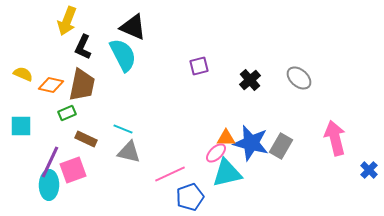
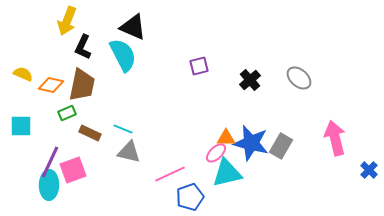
brown rectangle: moved 4 px right, 6 px up
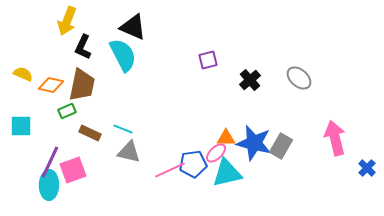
purple square: moved 9 px right, 6 px up
green rectangle: moved 2 px up
blue star: moved 3 px right
blue cross: moved 2 px left, 2 px up
pink line: moved 4 px up
blue pentagon: moved 3 px right, 33 px up; rotated 12 degrees clockwise
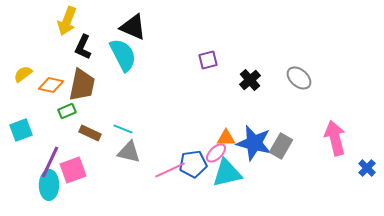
yellow semicircle: rotated 60 degrees counterclockwise
cyan square: moved 4 px down; rotated 20 degrees counterclockwise
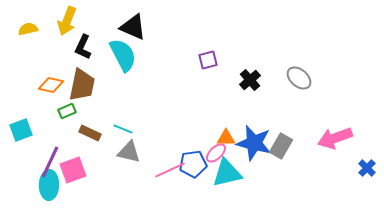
yellow semicircle: moved 5 px right, 45 px up; rotated 24 degrees clockwise
pink arrow: rotated 96 degrees counterclockwise
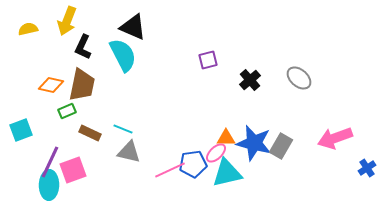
blue cross: rotated 12 degrees clockwise
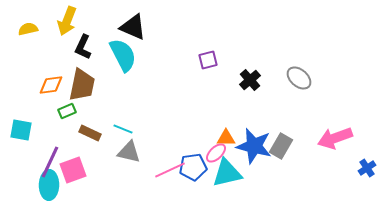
orange diamond: rotated 20 degrees counterclockwise
cyan square: rotated 30 degrees clockwise
blue star: moved 3 px down
blue pentagon: moved 3 px down
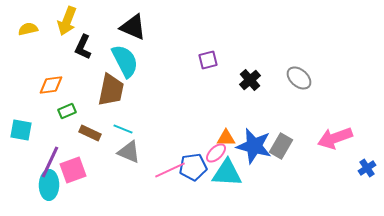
cyan semicircle: moved 2 px right, 6 px down
brown trapezoid: moved 29 px right, 5 px down
gray triangle: rotated 10 degrees clockwise
cyan triangle: rotated 16 degrees clockwise
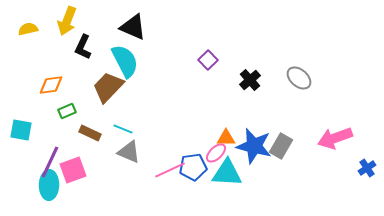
purple square: rotated 30 degrees counterclockwise
brown trapezoid: moved 3 px left, 3 px up; rotated 148 degrees counterclockwise
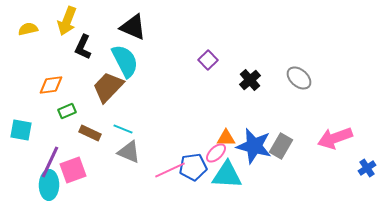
cyan triangle: moved 2 px down
